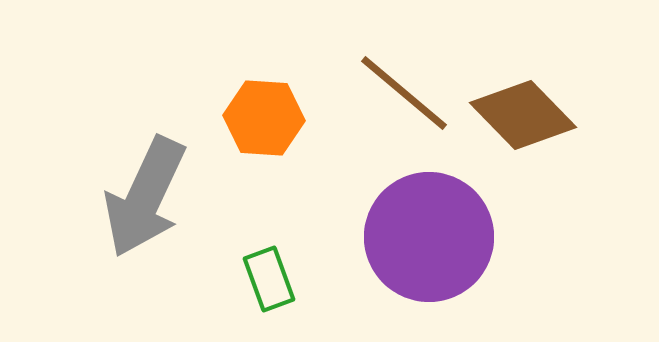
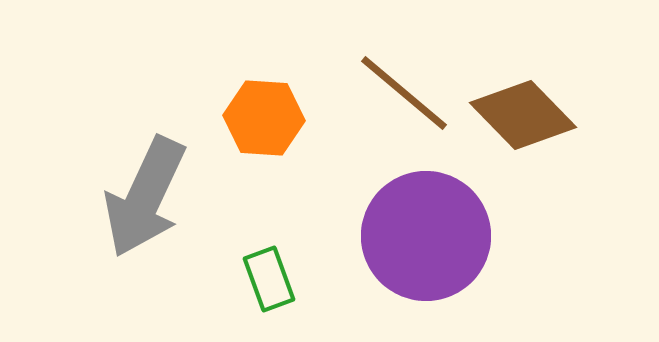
purple circle: moved 3 px left, 1 px up
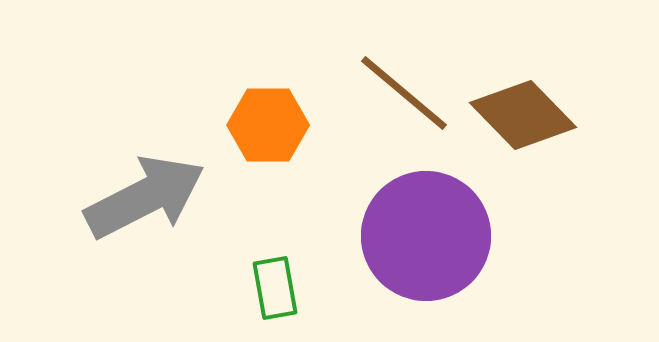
orange hexagon: moved 4 px right, 7 px down; rotated 4 degrees counterclockwise
gray arrow: rotated 142 degrees counterclockwise
green rectangle: moved 6 px right, 9 px down; rotated 10 degrees clockwise
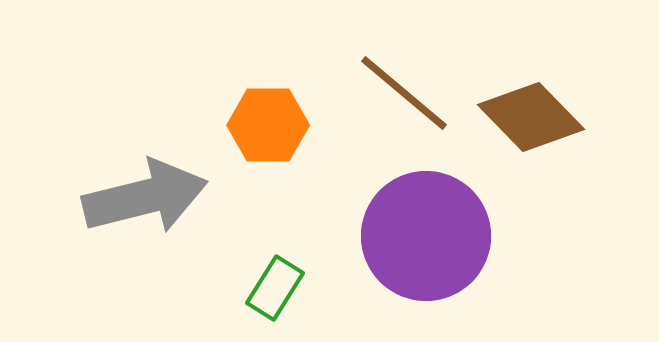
brown diamond: moved 8 px right, 2 px down
gray arrow: rotated 13 degrees clockwise
green rectangle: rotated 42 degrees clockwise
